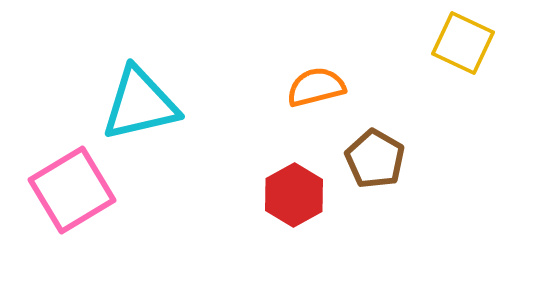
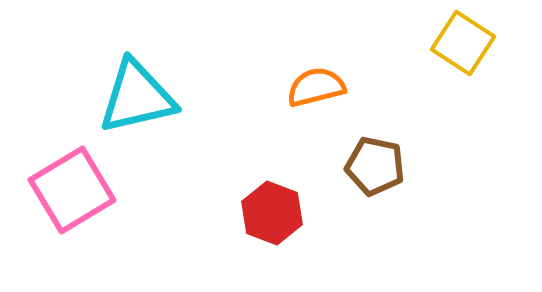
yellow square: rotated 8 degrees clockwise
cyan triangle: moved 3 px left, 7 px up
brown pentagon: moved 7 px down; rotated 18 degrees counterclockwise
red hexagon: moved 22 px left, 18 px down; rotated 10 degrees counterclockwise
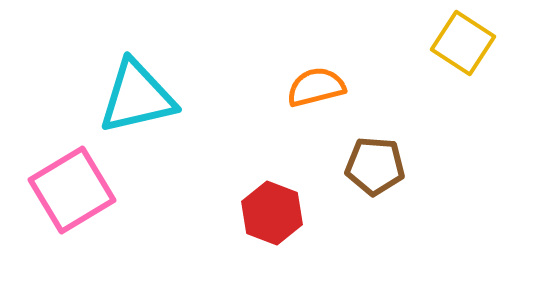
brown pentagon: rotated 8 degrees counterclockwise
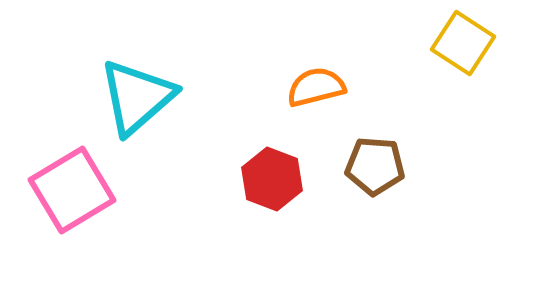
cyan triangle: rotated 28 degrees counterclockwise
red hexagon: moved 34 px up
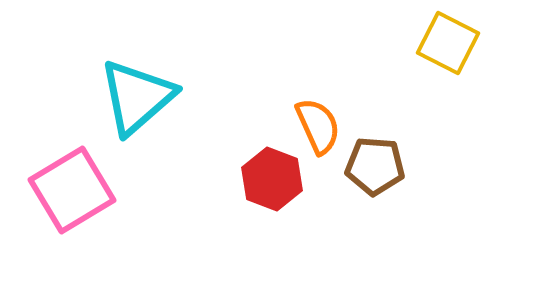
yellow square: moved 15 px left; rotated 6 degrees counterclockwise
orange semicircle: moved 2 px right, 39 px down; rotated 80 degrees clockwise
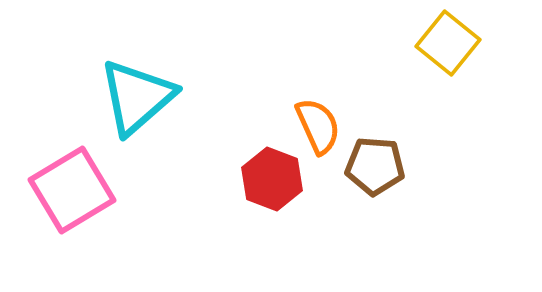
yellow square: rotated 12 degrees clockwise
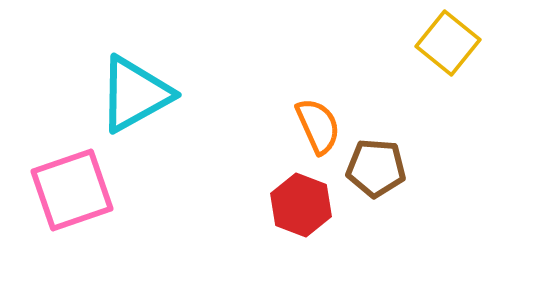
cyan triangle: moved 2 px left, 3 px up; rotated 12 degrees clockwise
brown pentagon: moved 1 px right, 2 px down
red hexagon: moved 29 px right, 26 px down
pink square: rotated 12 degrees clockwise
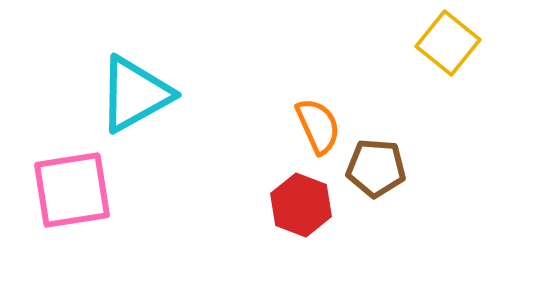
pink square: rotated 10 degrees clockwise
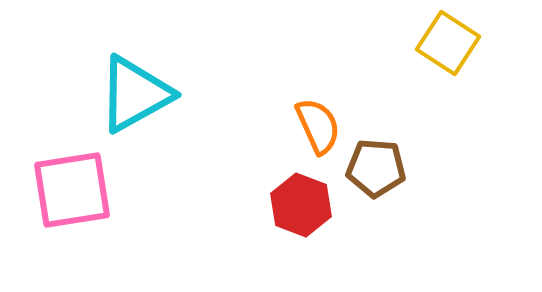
yellow square: rotated 6 degrees counterclockwise
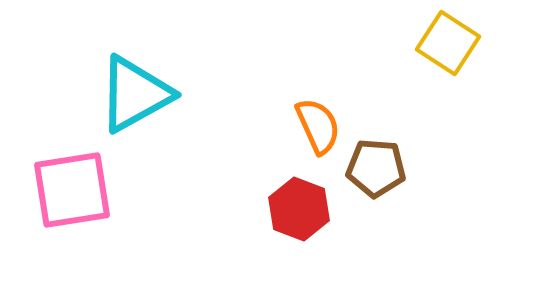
red hexagon: moved 2 px left, 4 px down
